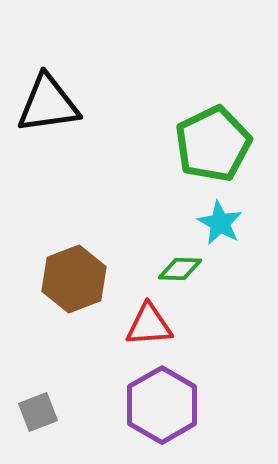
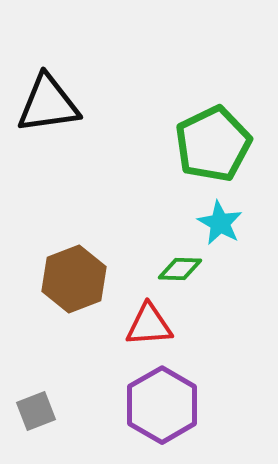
gray square: moved 2 px left, 1 px up
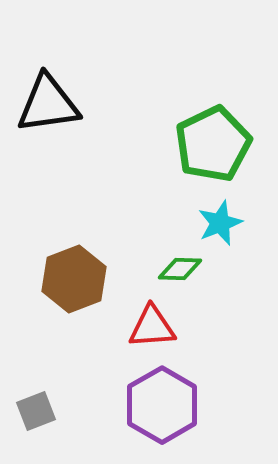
cyan star: rotated 21 degrees clockwise
red triangle: moved 3 px right, 2 px down
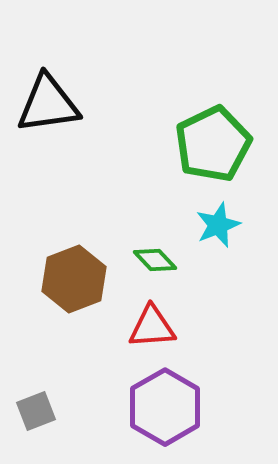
cyan star: moved 2 px left, 2 px down
green diamond: moved 25 px left, 9 px up; rotated 45 degrees clockwise
purple hexagon: moved 3 px right, 2 px down
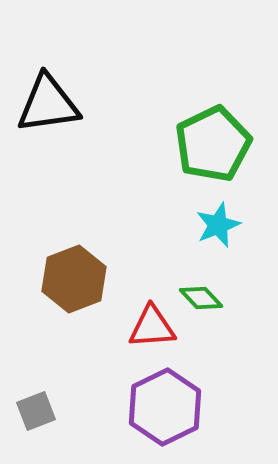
green diamond: moved 46 px right, 38 px down
purple hexagon: rotated 4 degrees clockwise
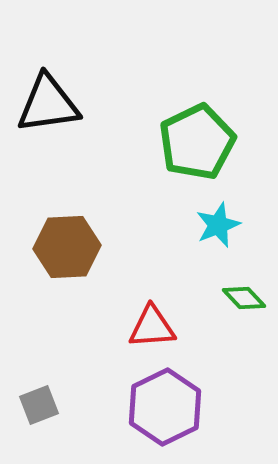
green pentagon: moved 16 px left, 2 px up
brown hexagon: moved 7 px left, 32 px up; rotated 18 degrees clockwise
green diamond: moved 43 px right
gray square: moved 3 px right, 6 px up
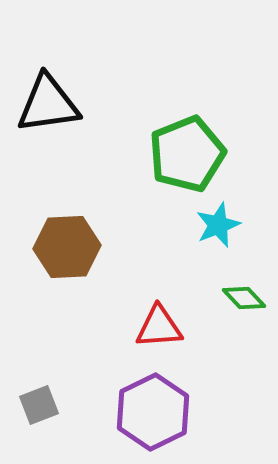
green pentagon: moved 10 px left, 12 px down; rotated 4 degrees clockwise
red triangle: moved 7 px right
purple hexagon: moved 12 px left, 5 px down
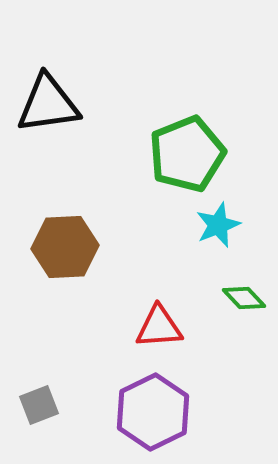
brown hexagon: moved 2 px left
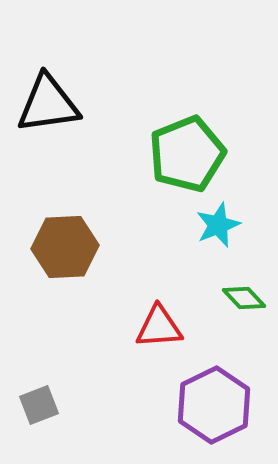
purple hexagon: moved 61 px right, 7 px up
